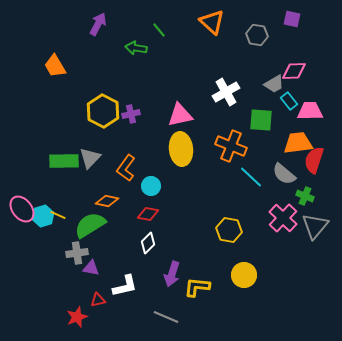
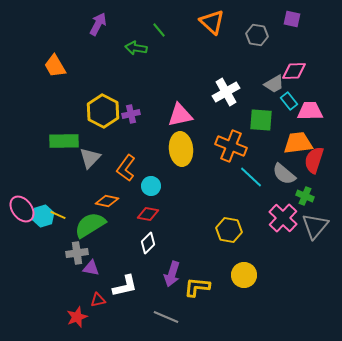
green rectangle at (64, 161): moved 20 px up
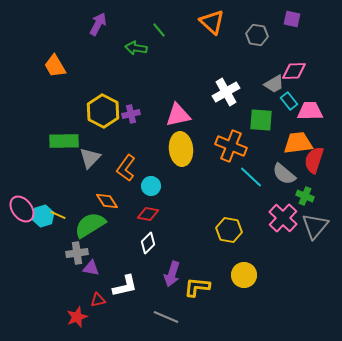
pink triangle at (180, 115): moved 2 px left
orange diamond at (107, 201): rotated 45 degrees clockwise
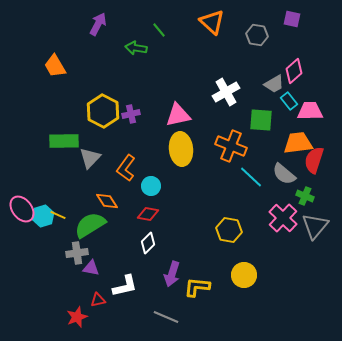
pink diamond at (294, 71): rotated 40 degrees counterclockwise
